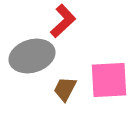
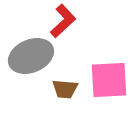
gray ellipse: moved 1 px left; rotated 6 degrees counterclockwise
brown trapezoid: rotated 112 degrees counterclockwise
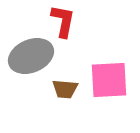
red L-shape: rotated 36 degrees counterclockwise
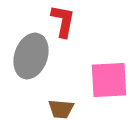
gray ellipse: rotated 48 degrees counterclockwise
brown trapezoid: moved 4 px left, 20 px down
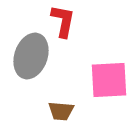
brown trapezoid: moved 2 px down
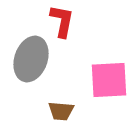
red L-shape: moved 1 px left
gray ellipse: moved 3 px down
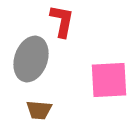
brown trapezoid: moved 22 px left, 1 px up
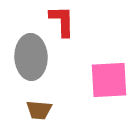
red L-shape: rotated 12 degrees counterclockwise
gray ellipse: moved 2 px up; rotated 21 degrees counterclockwise
